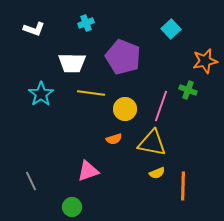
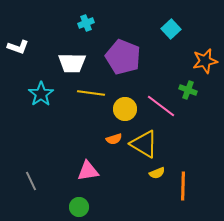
white L-shape: moved 16 px left, 18 px down
pink line: rotated 72 degrees counterclockwise
yellow triangle: moved 8 px left, 1 px down; rotated 20 degrees clockwise
pink triangle: rotated 10 degrees clockwise
green circle: moved 7 px right
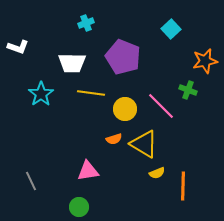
pink line: rotated 8 degrees clockwise
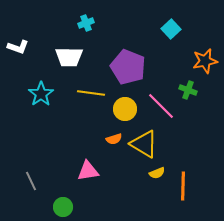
purple pentagon: moved 5 px right, 10 px down
white trapezoid: moved 3 px left, 6 px up
green circle: moved 16 px left
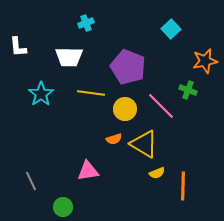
white L-shape: rotated 65 degrees clockwise
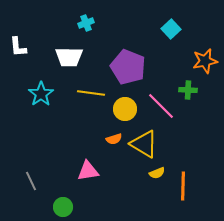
green cross: rotated 18 degrees counterclockwise
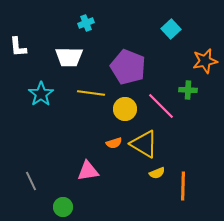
orange semicircle: moved 4 px down
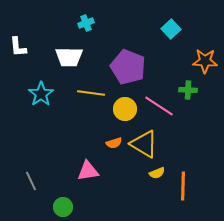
orange star: rotated 15 degrees clockwise
pink line: moved 2 px left; rotated 12 degrees counterclockwise
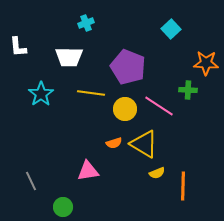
orange star: moved 1 px right, 2 px down
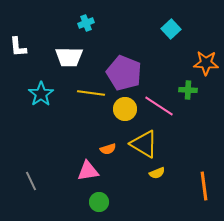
purple pentagon: moved 4 px left, 6 px down
orange semicircle: moved 6 px left, 6 px down
orange line: moved 21 px right; rotated 8 degrees counterclockwise
green circle: moved 36 px right, 5 px up
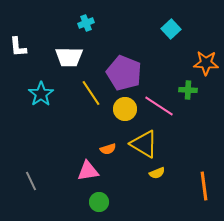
yellow line: rotated 48 degrees clockwise
